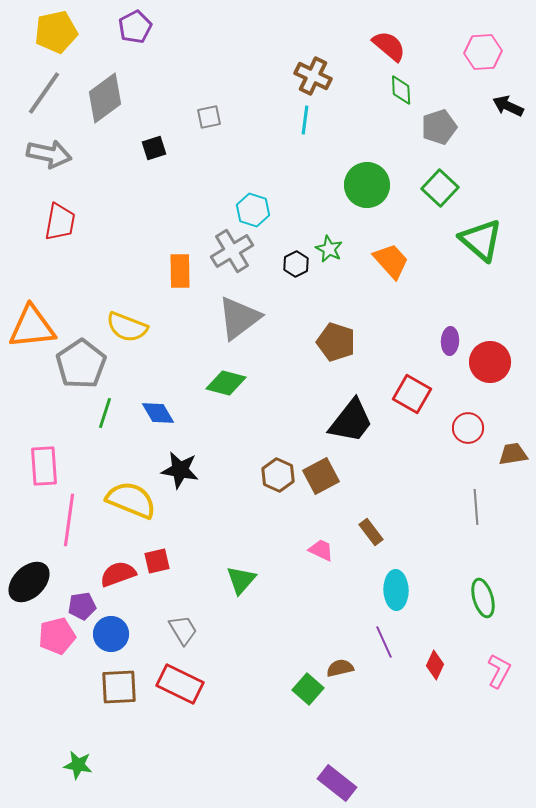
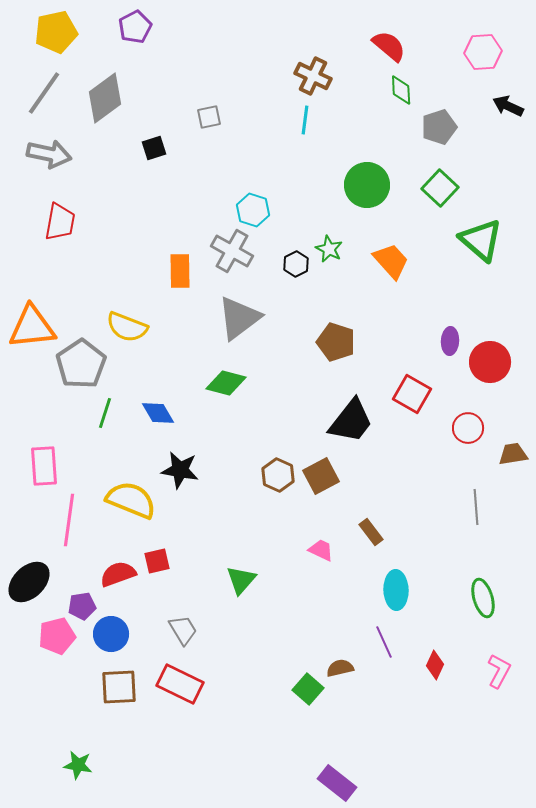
gray cross at (232, 251): rotated 30 degrees counterclockwise
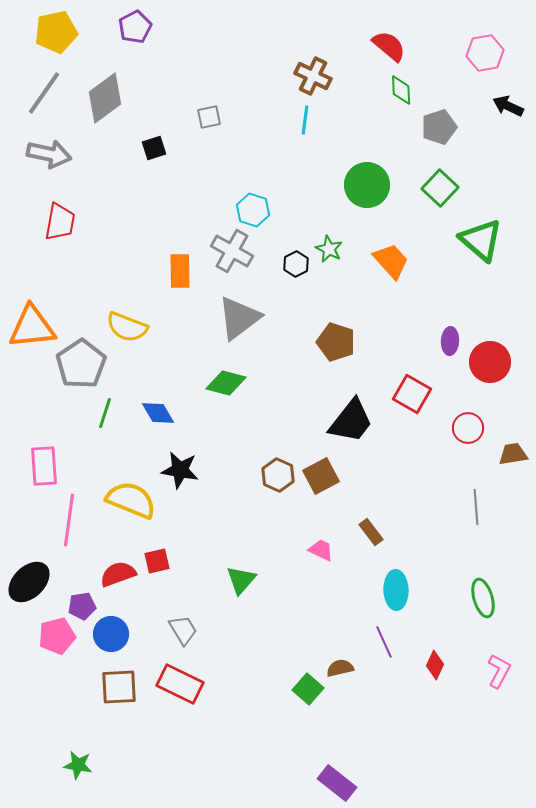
pink hexagon at (483, 52): moved 2 px right, 1 px down; rotated 6 degrees counterclockwise
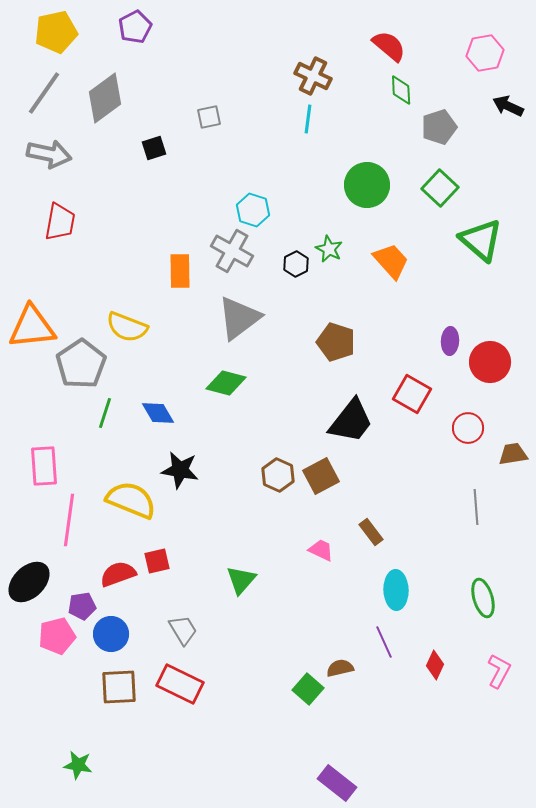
cyan line at (305, 120): moved 3 px right, 1 px up
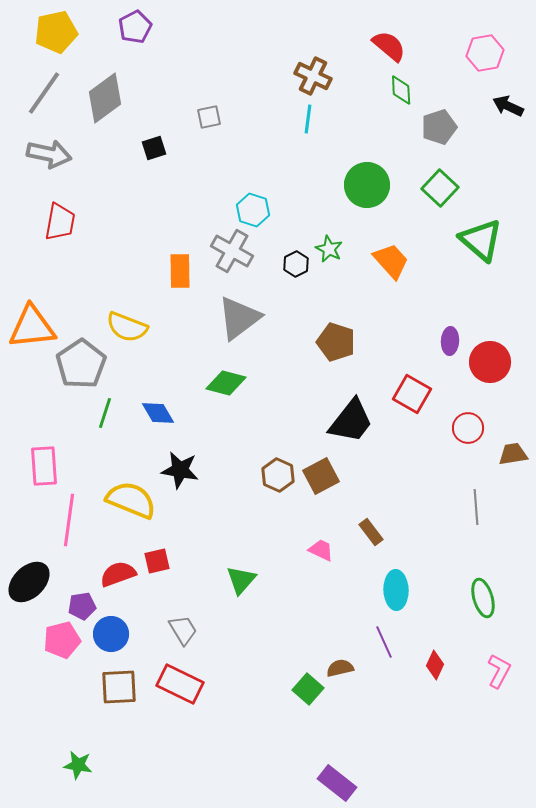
pink pentagon at (57, 636): moved 5 px right, 4 px down
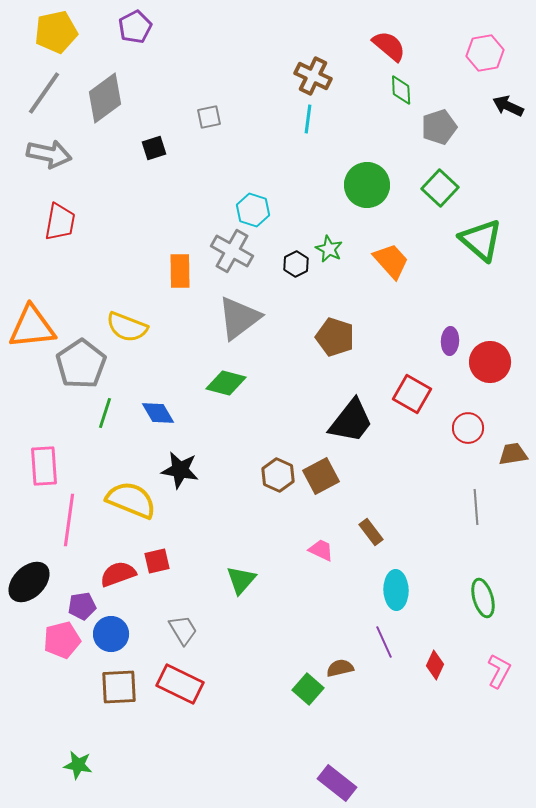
brown pentagon at (336, 342): moved 1 px left, 5 px up
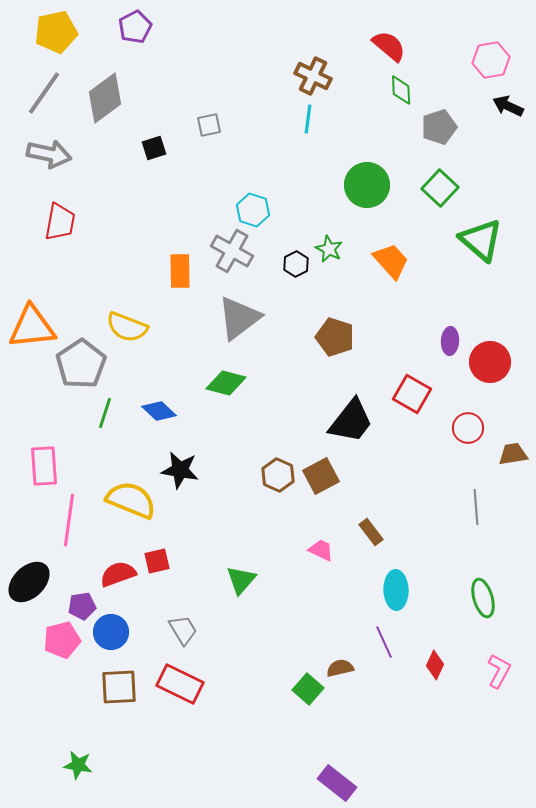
pink hexagon at (485, 53): moved 6 px right, 7 px down
gray square at (209, 117): moved 8 px down
blue diamond at (158, 413): moved 1 px right, 2 px up; rotated 16 degrees counterclockwise
blue circle at (111, 634): moved 2 px up
